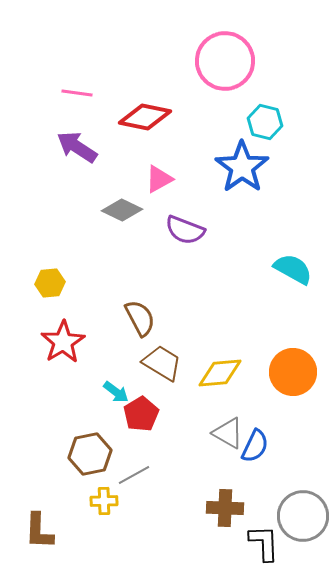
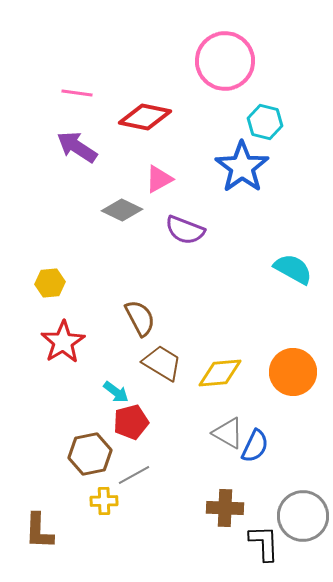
red pentagon: moved 10 px left, 8 px down; rotated 16 degrees clockwise
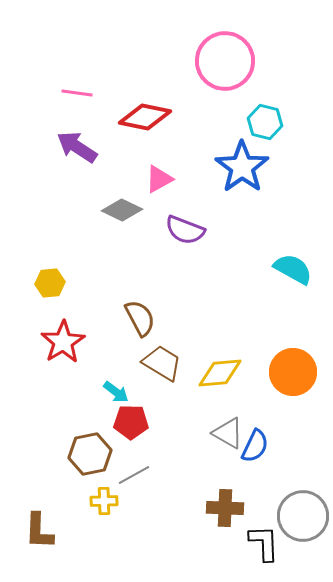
red pentagon: rotated 16 degrees clockwise
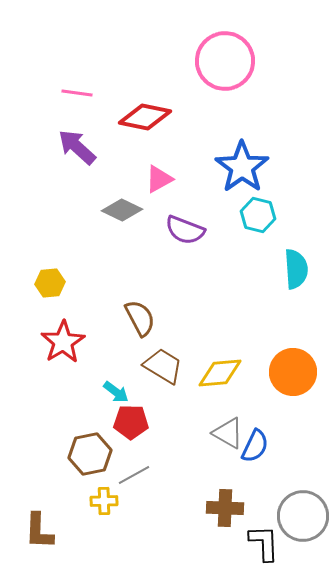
cyan hexagon: moved 7 px left, 93 px down
purple arrow: rotated 9 degrees clockwise
cyan semicircle: moved 3 px right; rotated 57 degrees clockwise
brown trapezoid: moved 1 px right, 3 px down
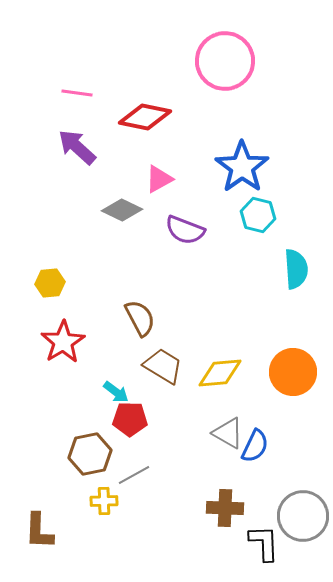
red pentagon: moved 1 px left, 3 px up
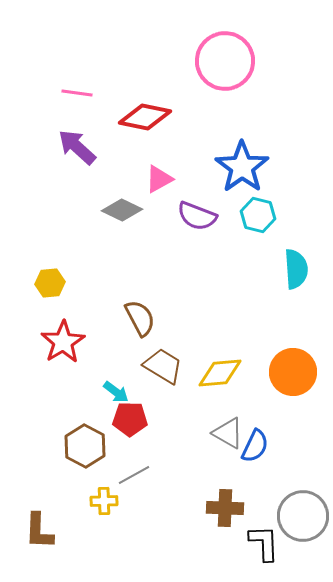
purple semicircle: moved 12 px right, 14 px up
brown hexagon: moved 5 px left, 8 px up; rotated 21 degrees counterclockwise
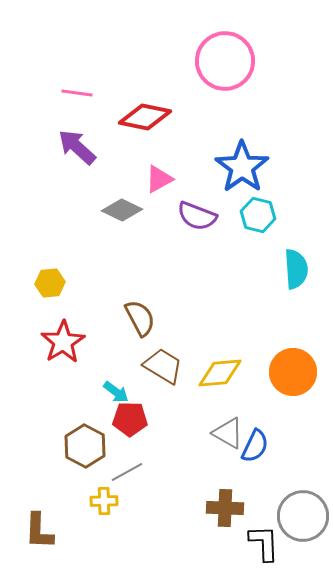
gray line: moved 7 px left, 3 px up
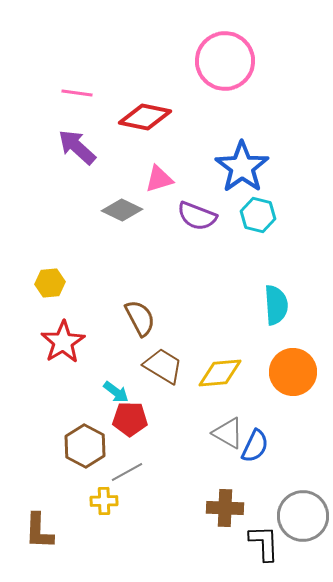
pink triangle: rotated 12 degrees clockwise
cyan semicircle: moved 20 px left, 36 px down
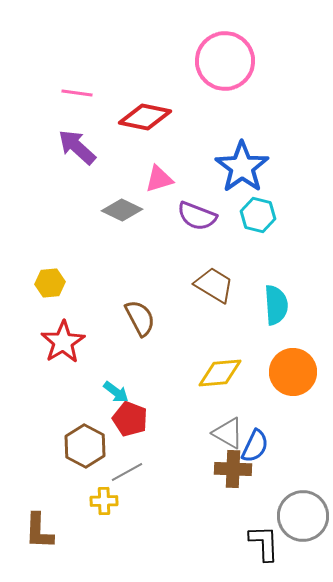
brown trapezoid: moved 51 px right, 81 px up
red pentagon: rotated 20 degrees clockwise
brown cross: moved 8 px right, 39 px up
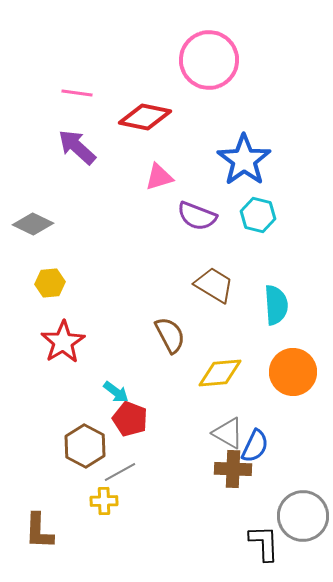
pink circle: moved 16 px left, 1 px up
blue star: moved 2 px right, 7 px up
pink triangle: moved 2 px up
gray diamond: moved 89 px left, 14 px down
brown semicircle: moved 30 px right, 17 px down
gray line: moved 7 px left
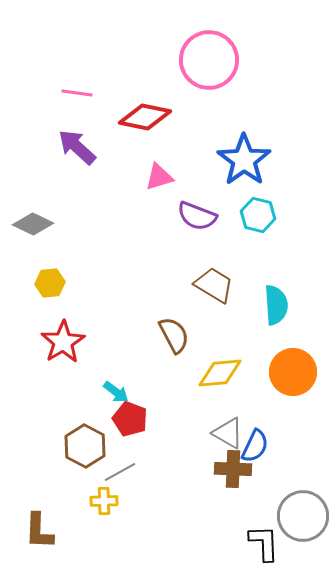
brown semicircle: moved 4 px right
